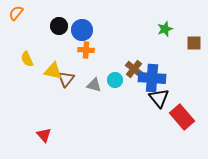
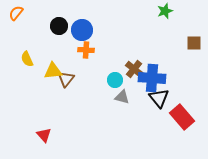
green star: moved 18 px up
yellow triangle: rotated 18 degrees counterclockwise
gray triangle: moved 28 px right, 12 px down
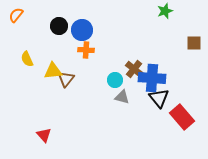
orange semicircle: moved 2 px down
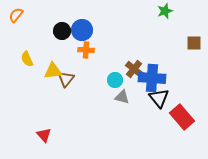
black circle: moved 3 px right, 5 px down
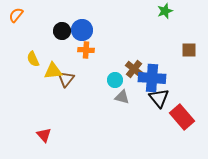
brown square: moved 5 px left, 7 px down
yellow semicircle: moved 6 px right
